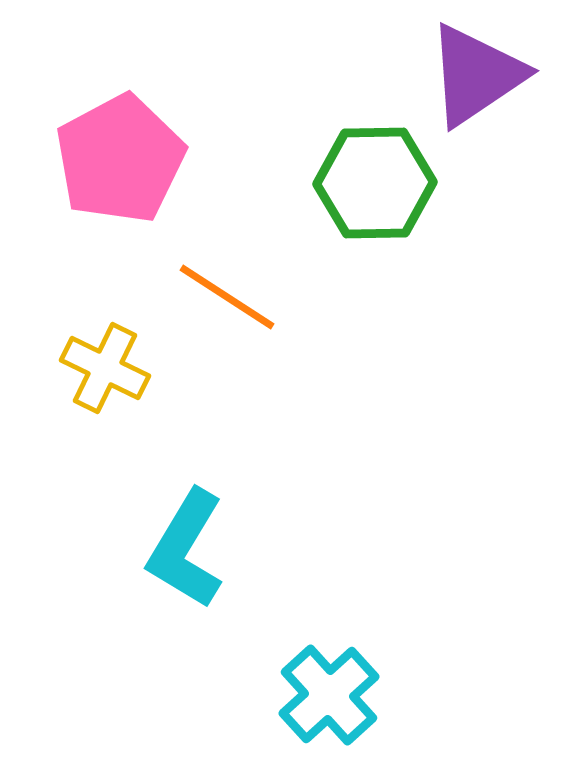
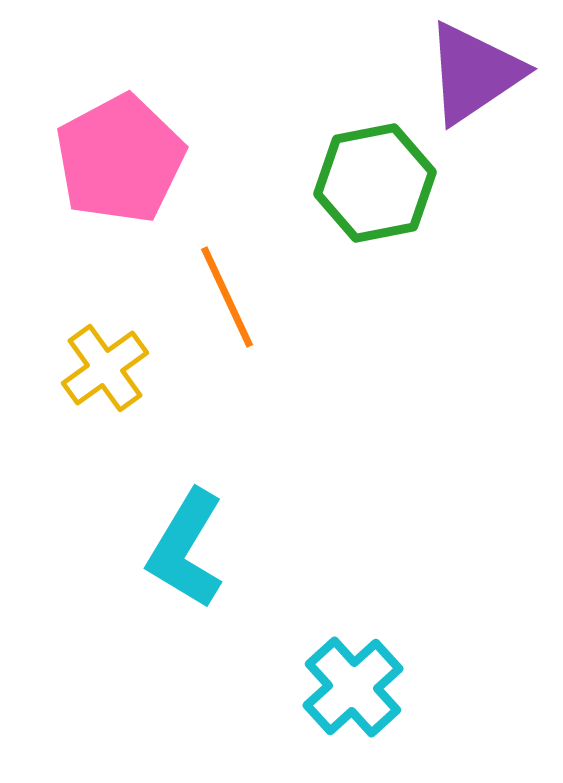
purple triangle: moved 2 px left, 2 px up
green hexagon: rotated 10 degrees counterclockwise
orange line: rotated 32 degrees clockwise
yellow cross: rotated 28 degrees clockwise
cyan cross: moved 24 px right, 8 px up
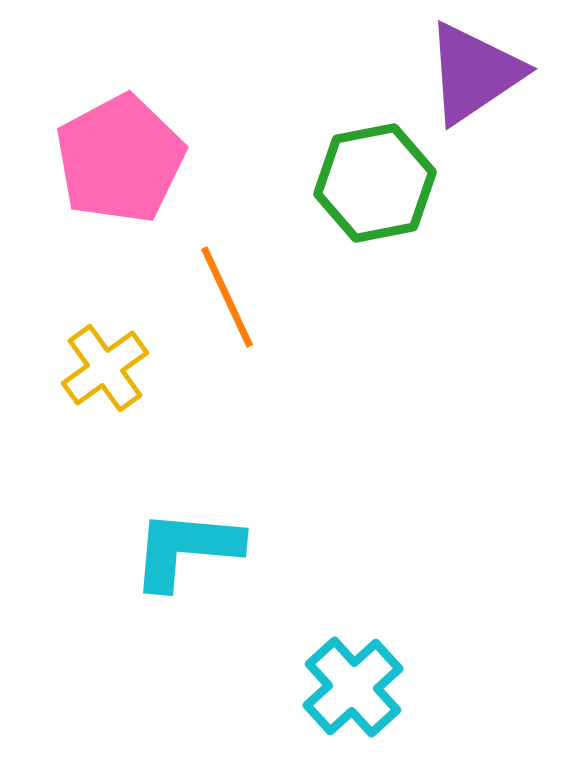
cyan L-shape: rotated 64 degrees clockwise
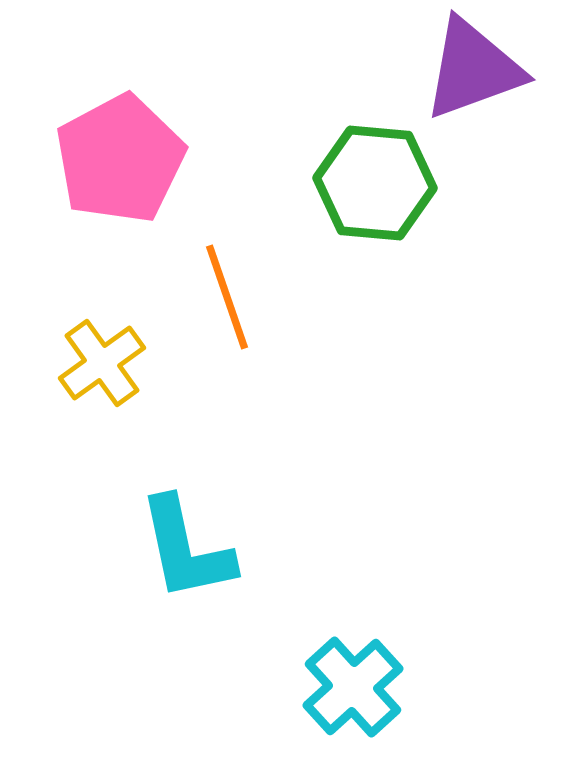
purple triangle: moved 1 px left, 4 px up; rotated 14 degrees clockwise
green hexagon: rotated 16 degrees clockwise
orange line: rotated 6 degrees clockwise
yellow cross: moved 3 px left, 5 px up
cyan L-shape: rotated 107 degrees counterclockwise
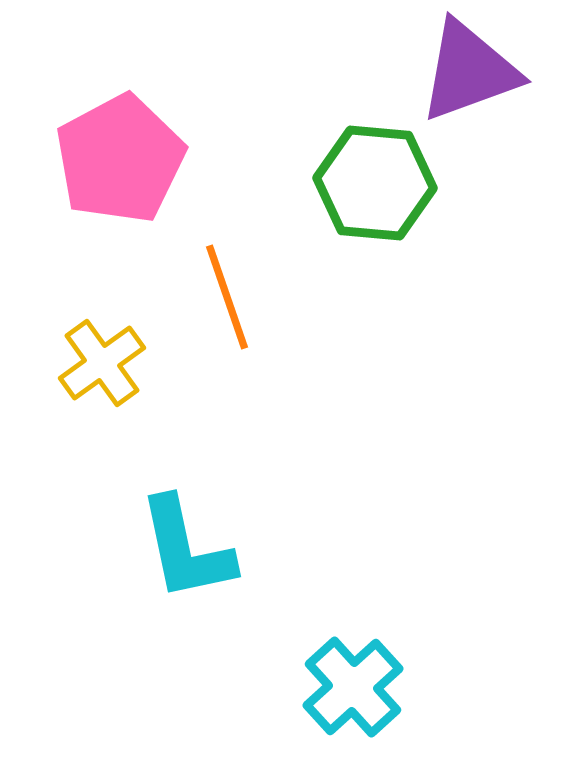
purple triangle: moved 4 px left, 2 px down
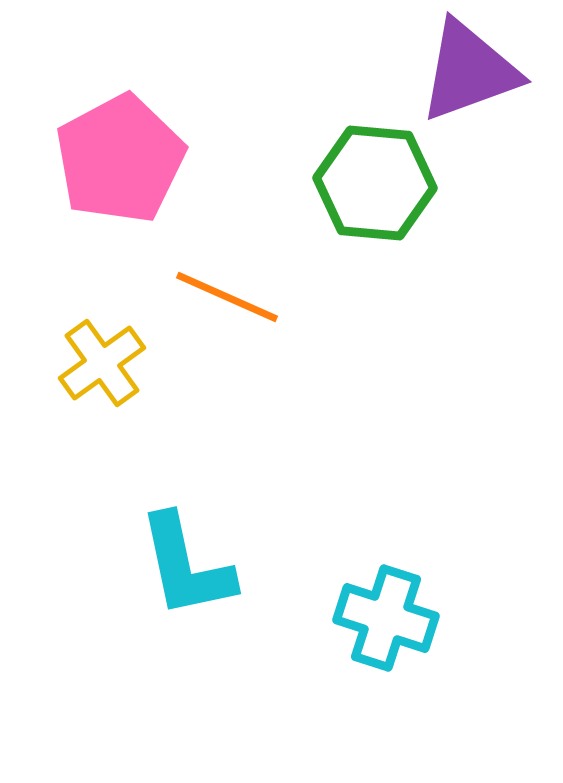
orange line: rotated 47 degrees counterclockwise
cyan L-shape: moved 17 px down
cyan cross: moved 33 px right, 69 px up; rotated 30 degrees counterclockwise
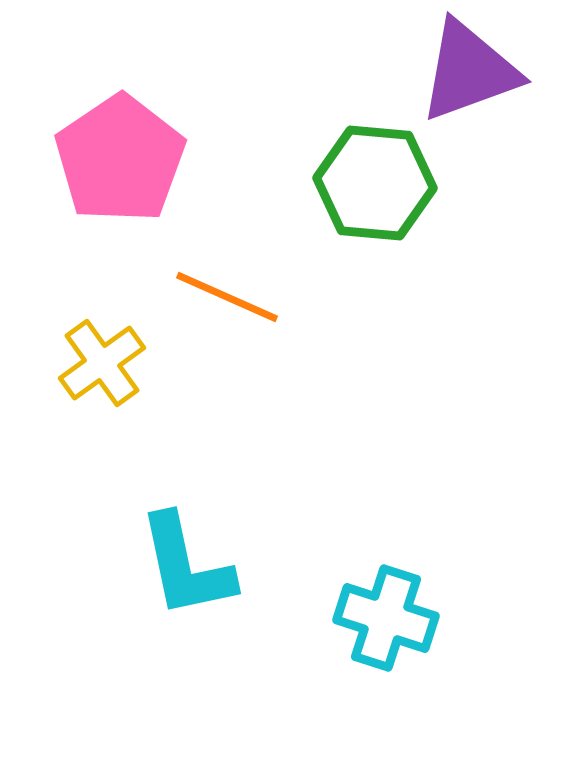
pink pentagon: rotated 6 degrees counterclockwise
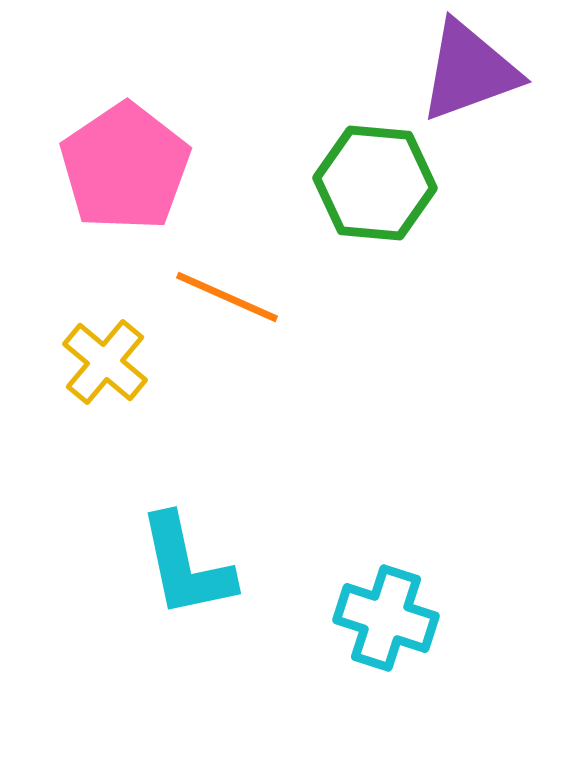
pink pentagon: moved 5 px right, 8 px down
yellow cross: moved 3 px right, 1 px up; rotated 14 degrees counterclockwise
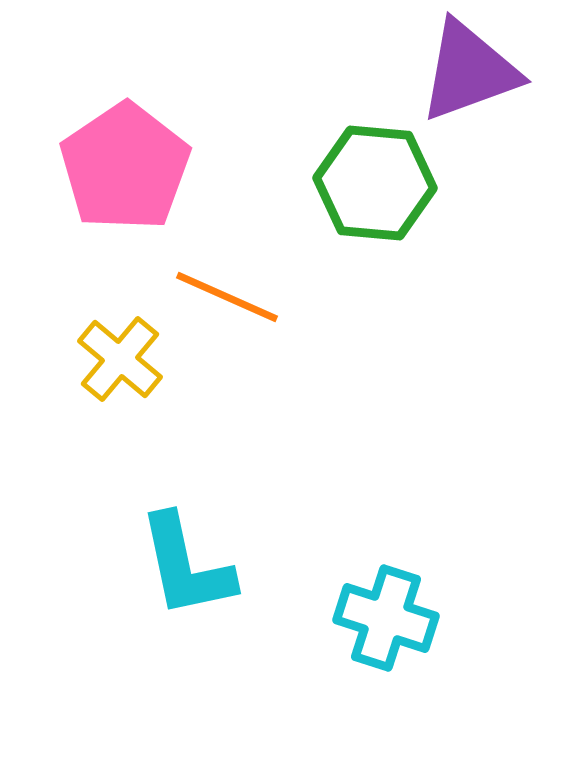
yellow cross: moved 15 px right, 3 px up
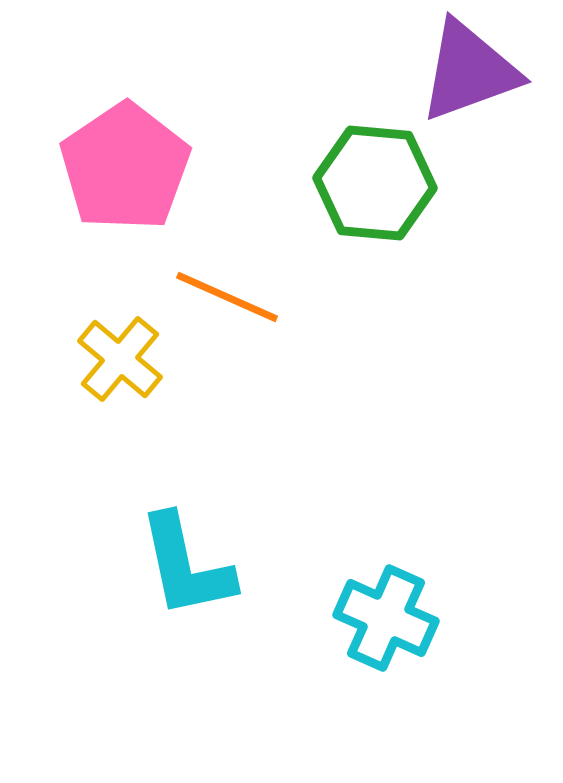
cyan cross: rotated 6 degrees clockwise
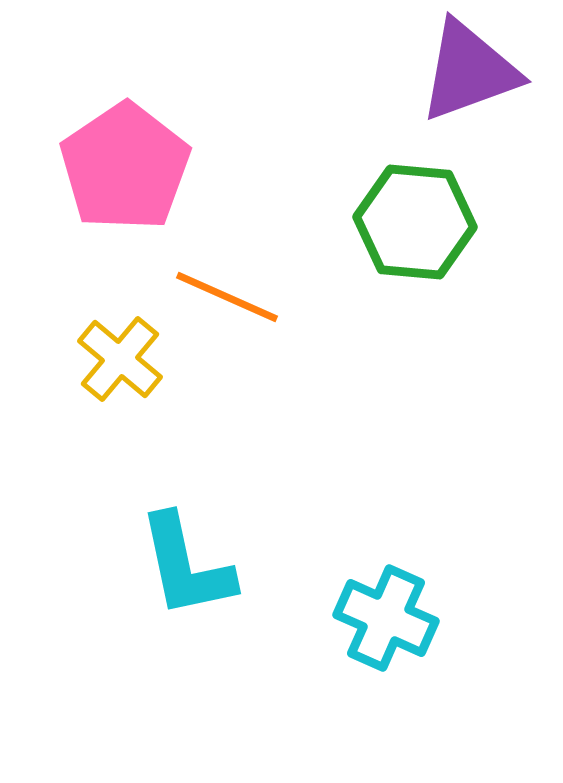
green hexagon: moved 40 px right, 39 px down
